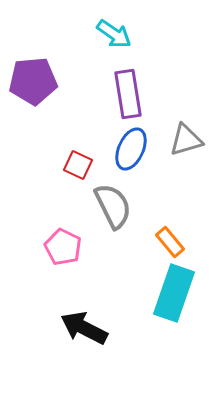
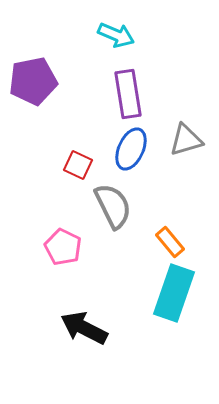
cyan arrow: moved 2 px right, 1 px down; rotated 12 degrees counterclockwise
purple pentagon: rotated 6 degrees counterclockwise
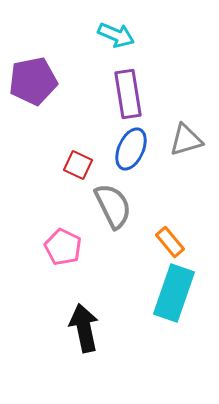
black arrow: rotated 51 degrees clockwise
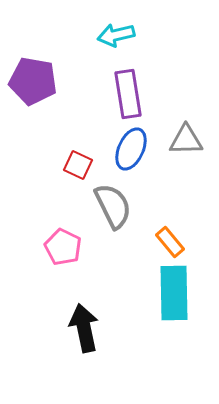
cyan arrow: rotated 144 degrees clockwise
purple pentagon: rotated 21 degrees clockwise
gray triangle: rotated 15 degrees clockwise
cyan rectangle: rotated 20 degrees counterclockwise
